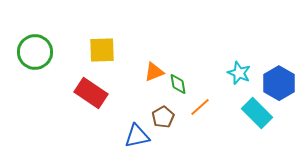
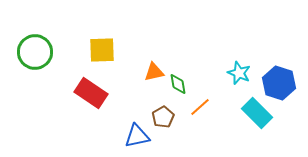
orange triangle: rotated 10 degrees clockwise
blue hexagon: rotated 12 degrees counterclockwise
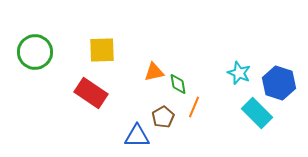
orange line: moved 6 px left; rotated 25 degrees counterclockwise
blue triangle: rotated 12 degrees clockwise
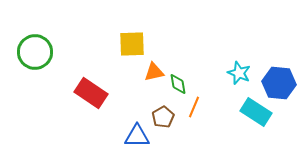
yellow square: moved 30 px right, 6 px up
blue hexagon: rotated 12 degrees counterclockwise
cyan rectangle: moved 1 px left, 1 px up; rotated 12 degrees counterclockwise
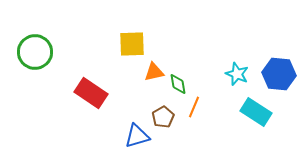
cyan star: moved 2 px left, 1 px down
blue hexagon: moved 9 px up
blue triangle: rotated 16 degrees counterclockwise
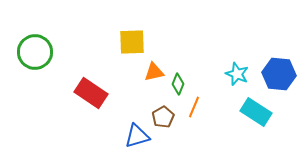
yellow square: moved 2 px up
green diamond: rotated 30 degrees clockwise
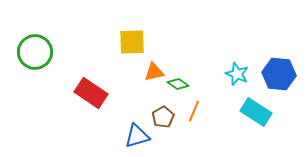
green diamond: rotated 75 degrees counterclockwise
orange line: moved 4 px down
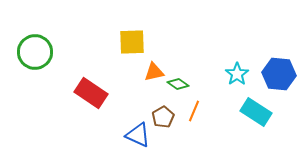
cyan star: rotated 15 degrees clockwise
blue triangle: moved 1 px right, 1 px up; rotated 40 degrees clockwise
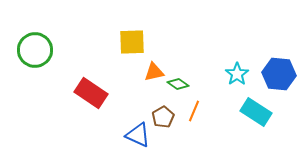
green circle: moved 2 px up
